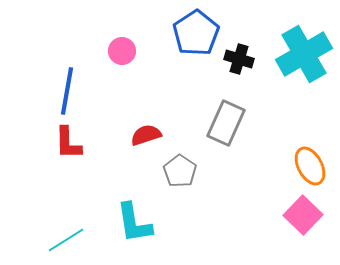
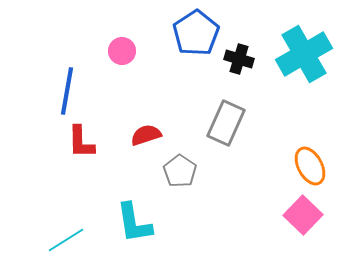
red L-shape: moved 13 px right, 1 px up
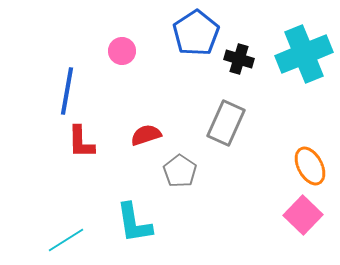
cyan cross: rotated 8 degrees clockwise
